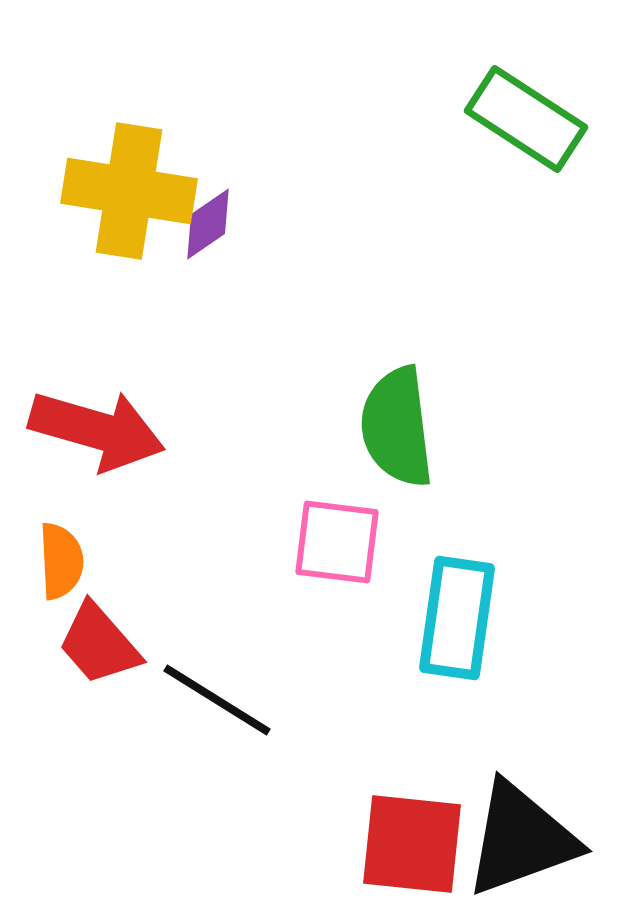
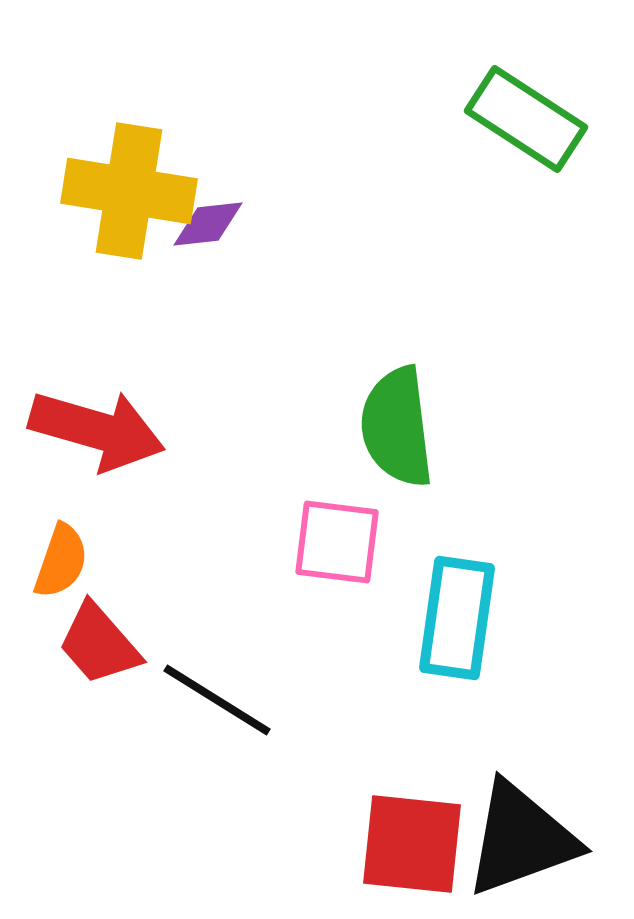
purple diamond: rotated 28 degrees clockwise
orange semicircle: rotated 22 degrees clockwise
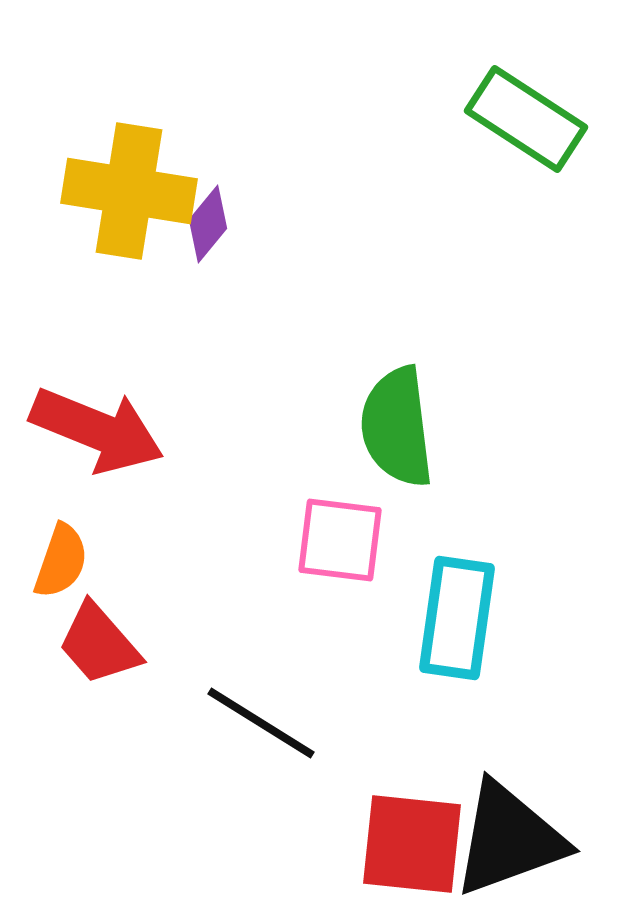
purple diamond: rotated 44 degrees counterclockwise
red arrow: rotated 6 degrees clockwise
pink square: moved 3 px right, 2 px up
black line: moved 44 px right, 23 px down
black triangle: moved 12 px left
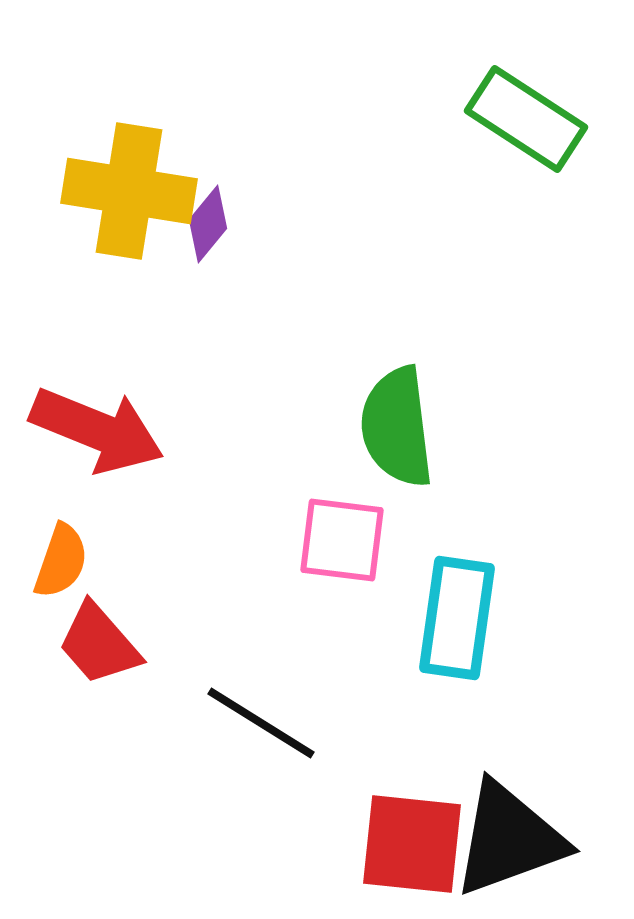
pink square: moved 2 px right
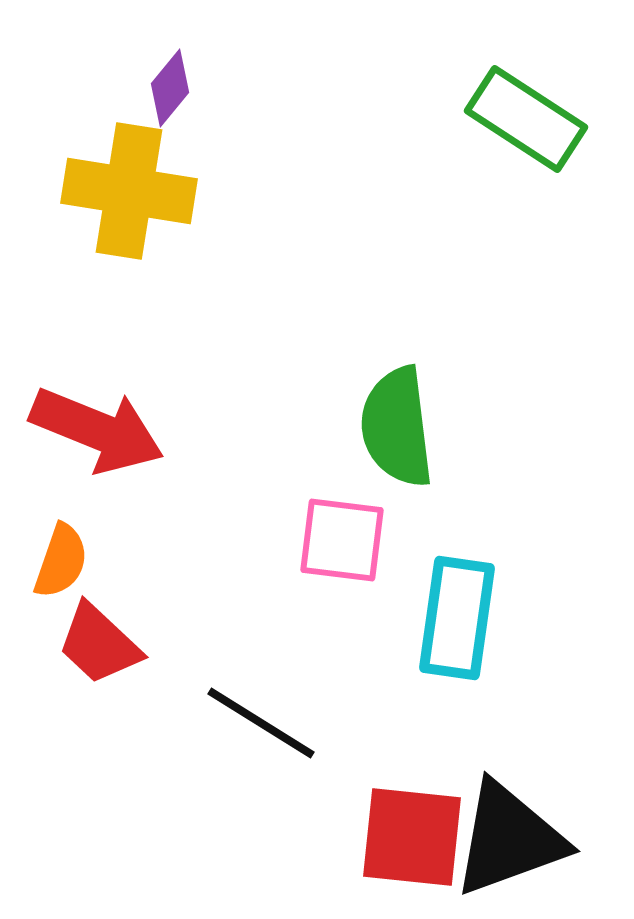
purple diamond: moved 38 px left, 136 px up
red trapezoid: rotated 6 degrees counterclockwise
red square: moved 7 px up
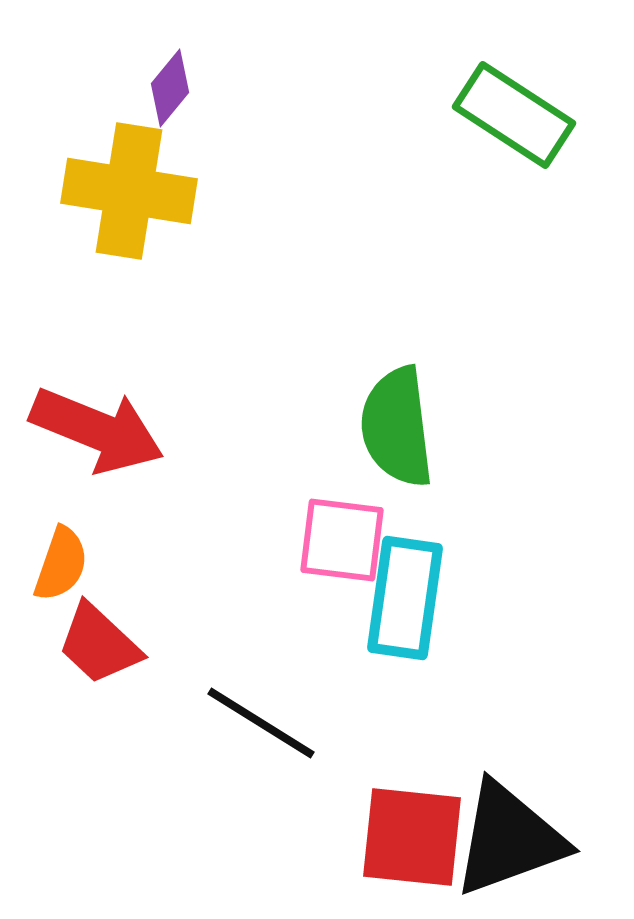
green rectangle: moved 12 px left, 4 px up
orange semicircle: moved 3 px down
cyan rectangle: moved 52 px left, 20 px up
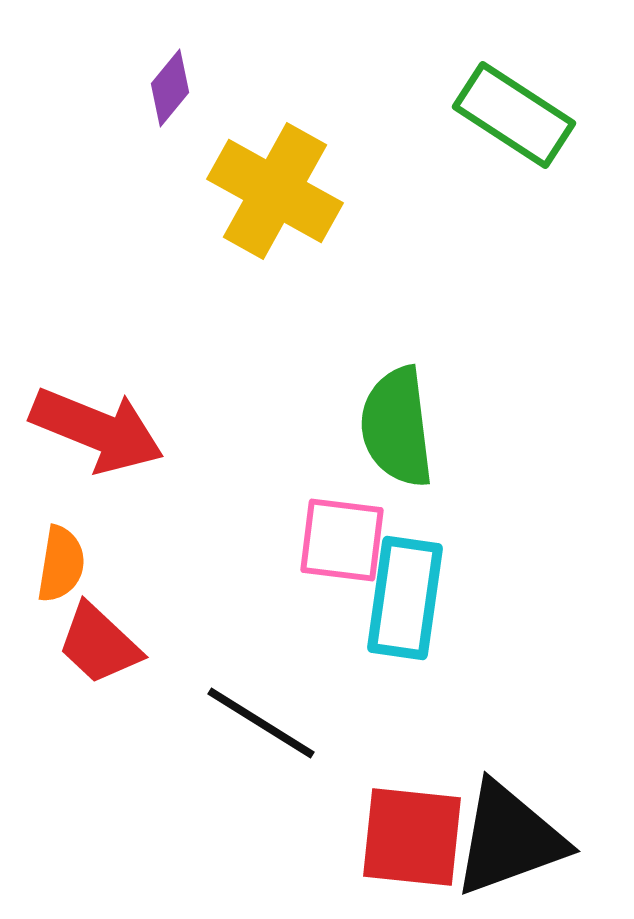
yellow cross: moved 146 px right; rotated 20 degrees clockwise
orange semicircle: rotated 10 degrees counterclockwise
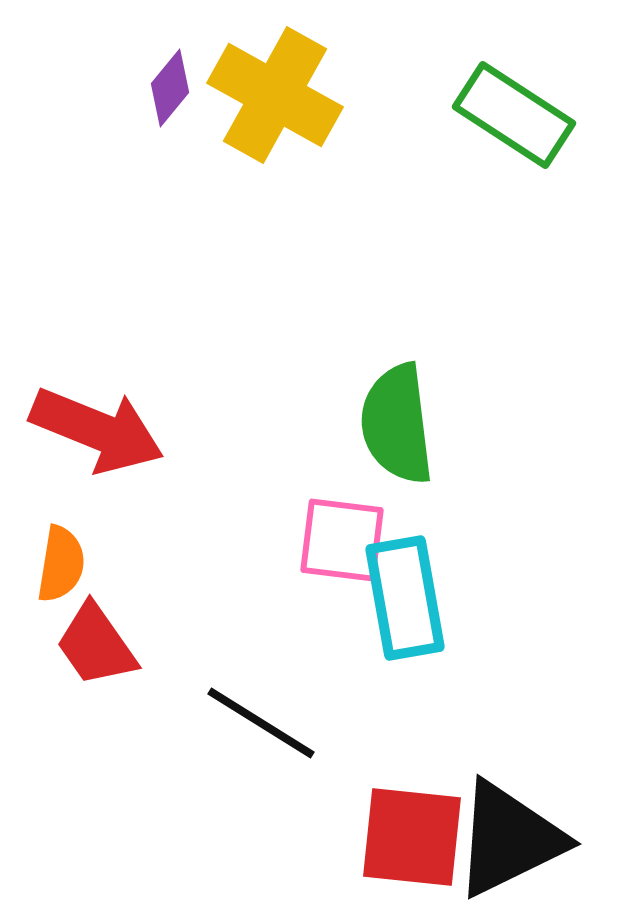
yellow cross: moved 96 px up
green semicircle: moved 3 px up
cyan rectangle: rotated 18 degrees counterclockwise
red trapezoid: moved 3 px left, 1 px down; rotated 12 degrees clockwise
black triangle: rotated 6 degrees counterclockwise
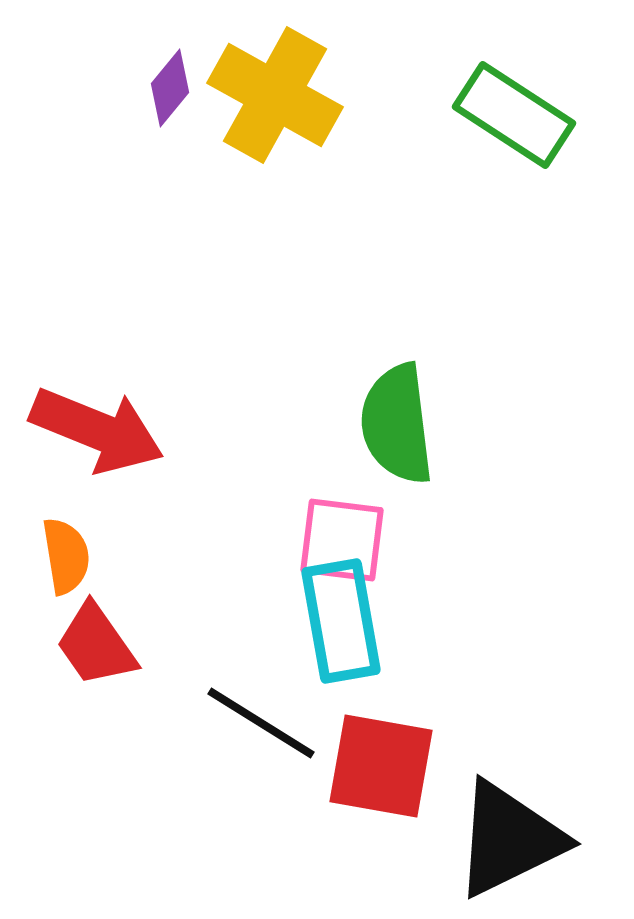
orange semicircle: moved 5 px right, 8 px up; rotated 18 degrees counterclockwise
cyan rectangle: moved 64 px left, 23 px down
red square: moved 31 px left, 71 px up; rotated 4 degrees clockwise
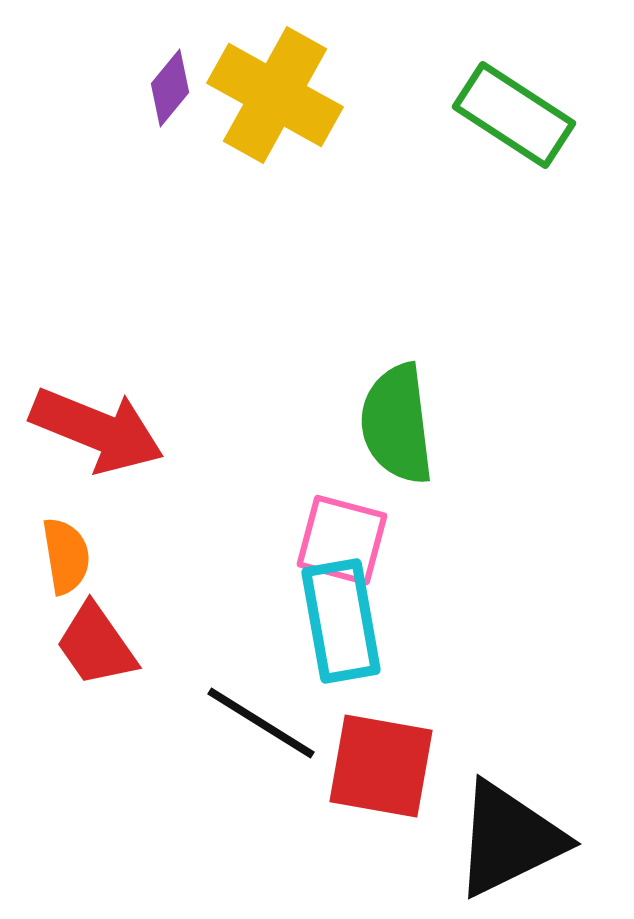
pink square: rotated 8 degrees clockwise
